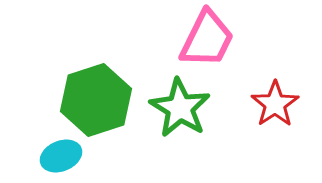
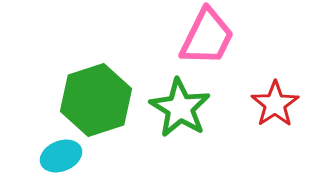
pink trapezoid: moved 2 px up
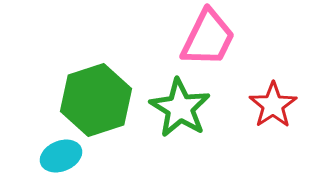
pink trapezoid: moved 1 px right, 1 px down
red star: moved 2 px left, 1 px down
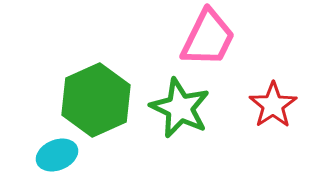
green hexagon: rotated 6 degrees counterclockwise
green star: rotated 6 degrees counterclockwise
cyan ellipse: moved 4 px left, 1 px up
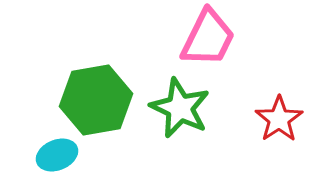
green hexagon: rotated 14 degrees clockwise
red star: moved 6 px right, 14 px down
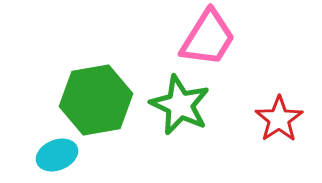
pink trapezoid: rotated 6 degrees clockwise
green star: moved 3 px up
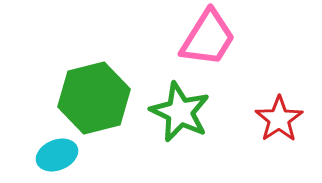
green hexagon: moved 2 px left, 2 px up; rotated 4 degrees counterclockwise
green star: moved 7 px down
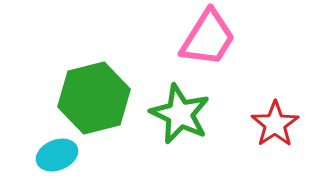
green star: moved 2 px down
red star: moved 4 px left, 5 px down
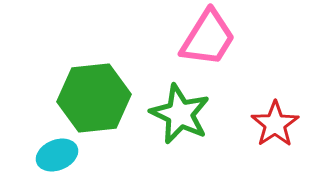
green hexagon: rotated 8 degrees clockwise
